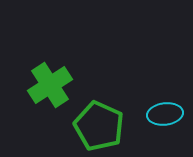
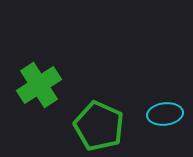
green cross: moved 11 px left
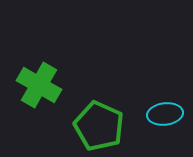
green cross: rotated 27 degrees counterclockwise
